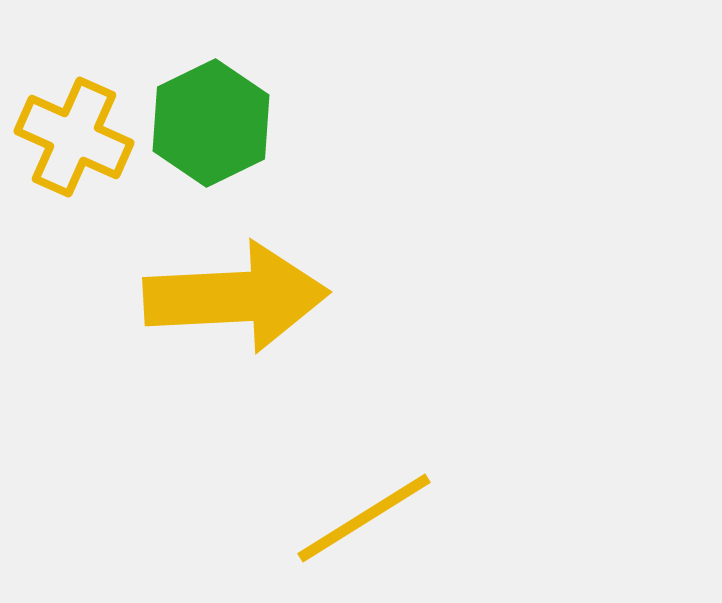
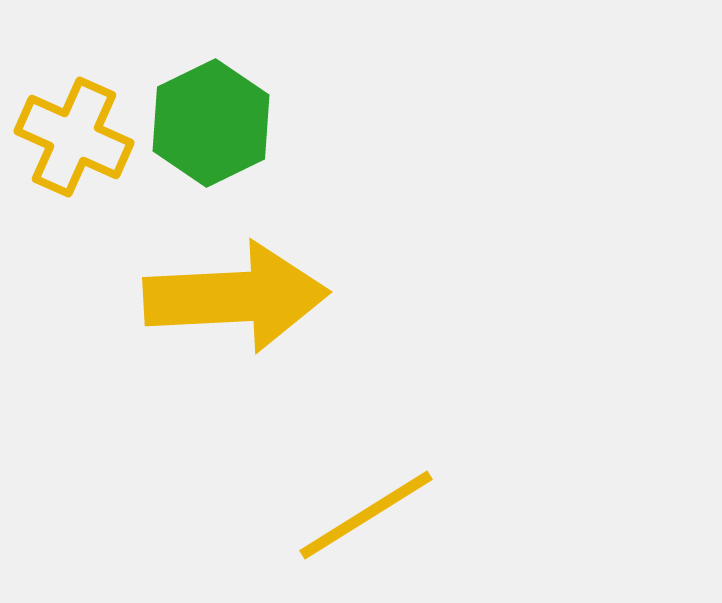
yellow line: moved 2 px right, 3 px up
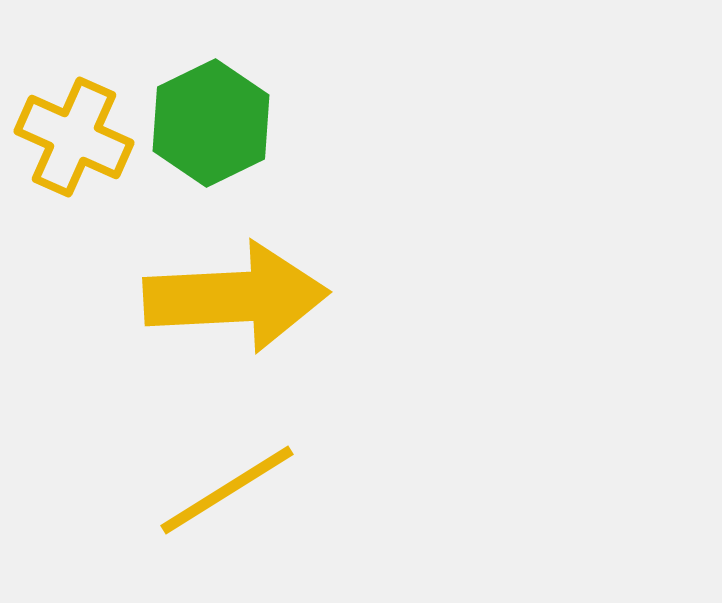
yellow line: moved 139 px left, 25 px up
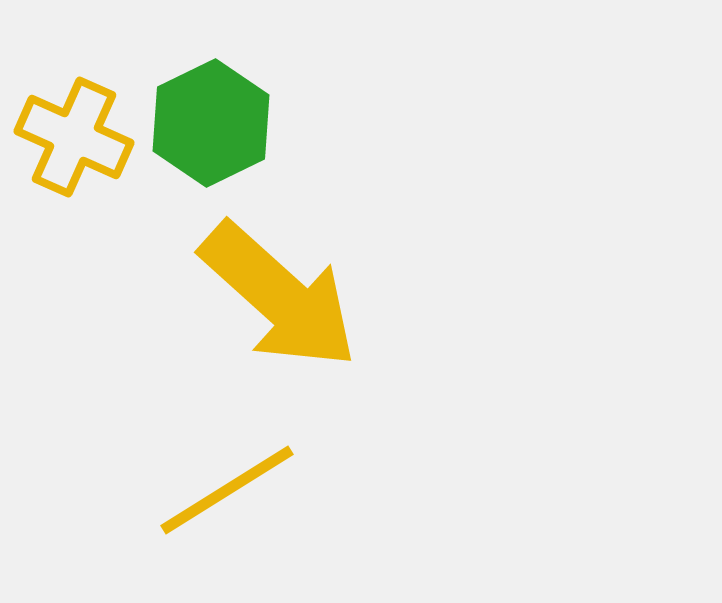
yellow arrow: moved 43 px right, 1 px up; rotated 45 degrees clockwise
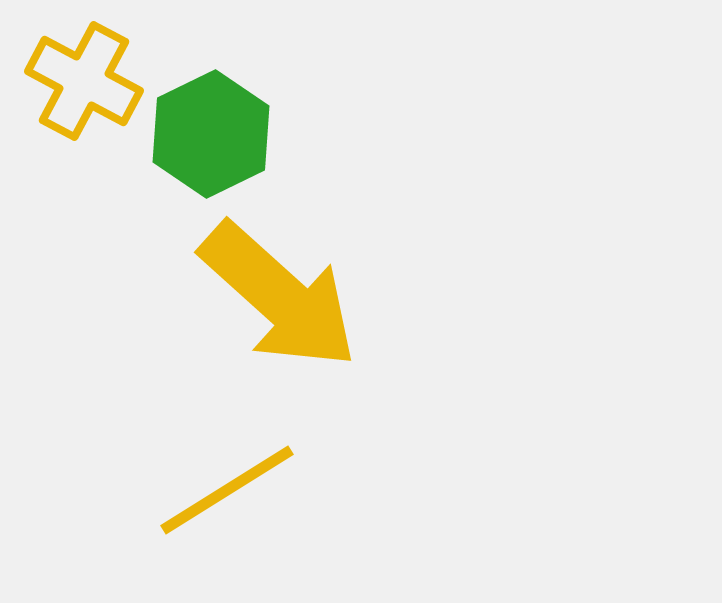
green hexagon: moved 11 px down
yellow cross: moved 10 px right, 56 px up; rotated 4 degrees clockwise
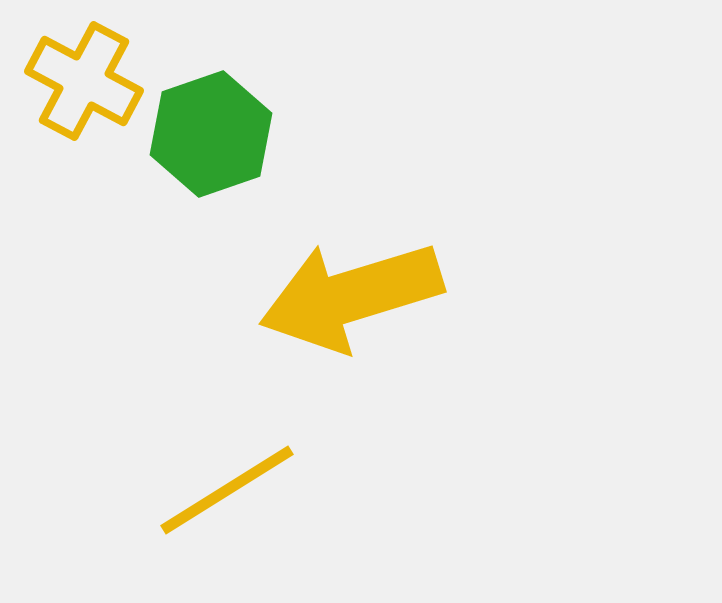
green hexagon: rotated 7 degrees clockwise
yellow arrow: moved 72 px right; rotated 121 degrees clockwise
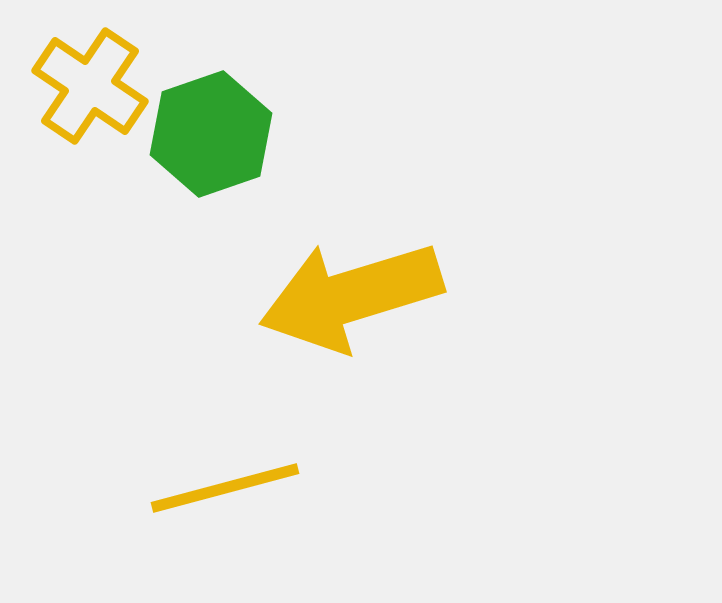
yellow cross: moved 6 px right, 5 px down; rotated 6 degrees clockwise
yellow line: moved 2 px left, 2 px up; rotated 17 degrees clockwise
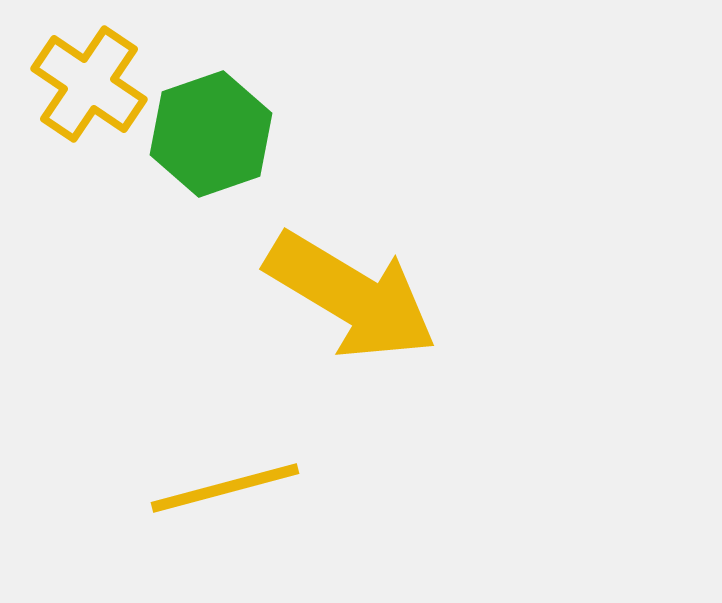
yellow cross: moved 1 px left, 2 px up
yellow arrow: rotated 132 degrees counterclockwise
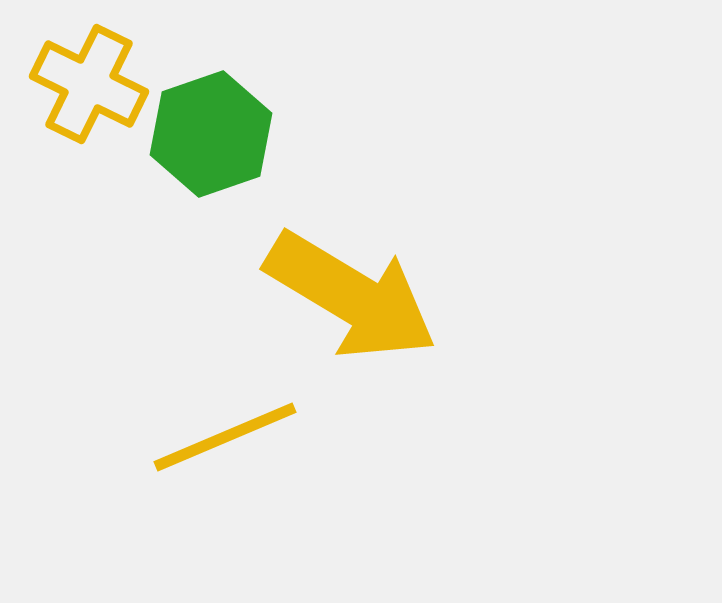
yellow cross: rotated 8 degrees counterclockwise
yellow line: moved 51 px up; rotated 8 degrees counterclockwise
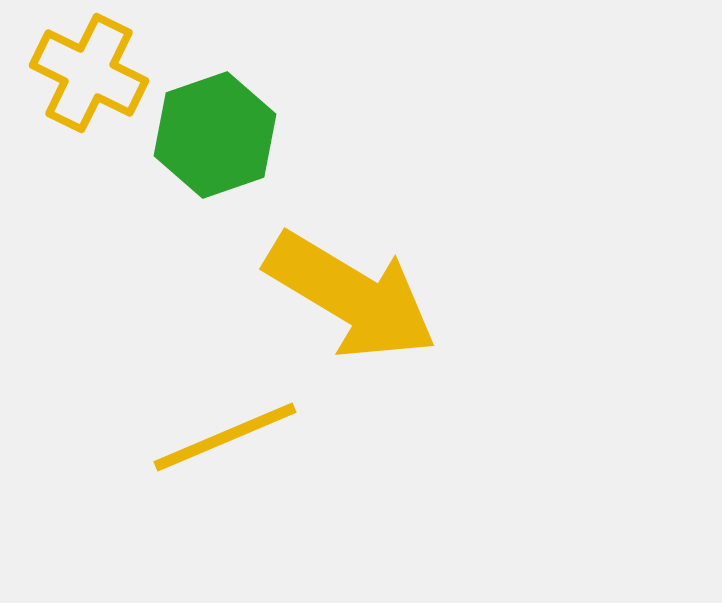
yellow cross: moved 11 px up
green hexagon: moved 4 px right, 1 px down
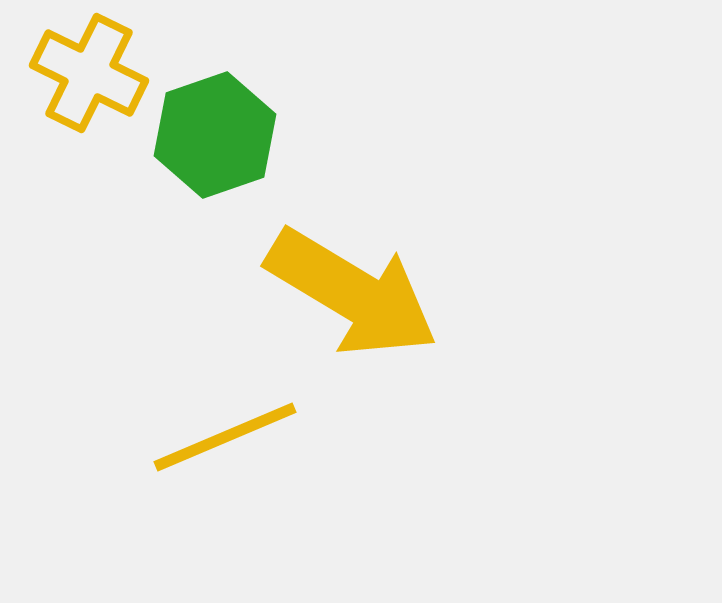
yellow arrow: moved 1 px right, 3 px up
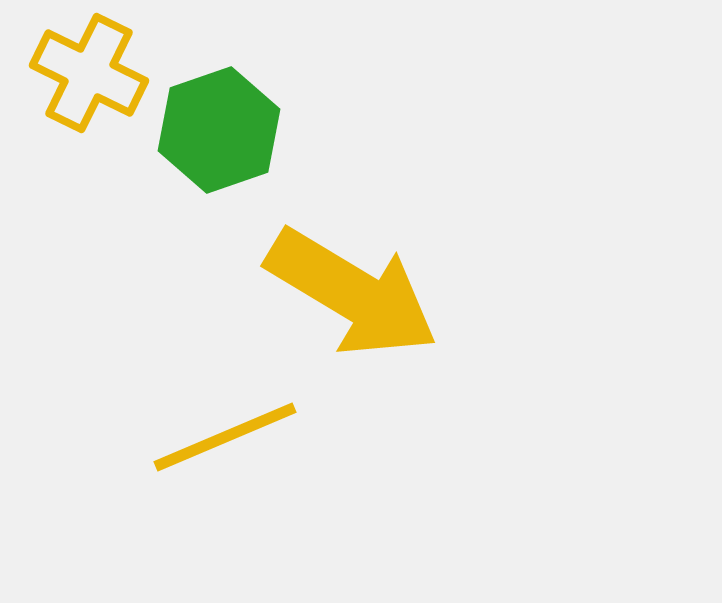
green hexagon: moved 4 px right, 5 px up
